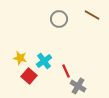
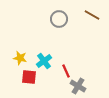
red square: moved 1 px down; rotated 35 degrees counterclockwise
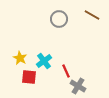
yellow star: rotated 16 degrees clockwise
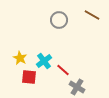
gray circle: moved 1 px down
red line: moved 3 px left, 1 px up; rotated 24 degrees counterclockwise
gray cross: moved 1 px left, 1 px down
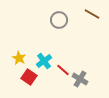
brown line: moved 1 px up
yellow star: moved 1 px left
red square: rotated 28 degrees clockwise
gray cross: moved 3 px right, 8 px up
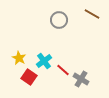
gray cross: moved 1 px right
